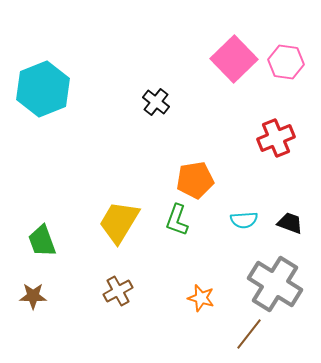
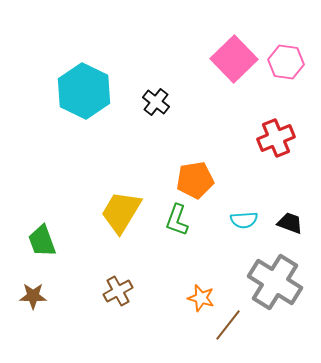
cyan hexagon: moved 41 px right, 2 px down; rotated 12 degrees counterclockwise
yellow trapezoid: moved 2 px right, 10 px up
gray cross: moved 2 px up
brown line: moved 21 px left, 9 px up
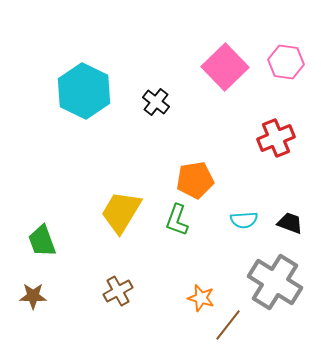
pink square: moved 9 px left, 8 px down
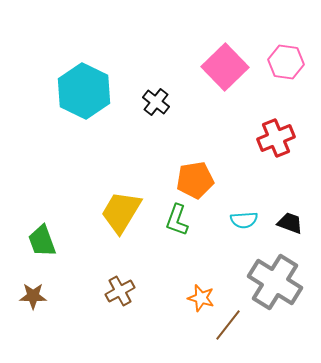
brown cross: moved 2 px right
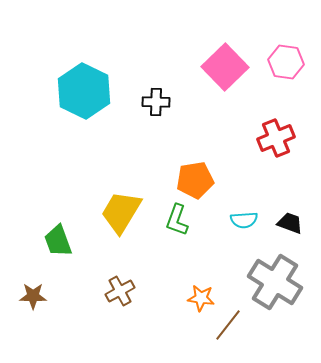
black cross: rotated 36 degrees counterclockwise
green trapezoid: moved 16 px right
orange star: rotated 8 degrees counterclockwise
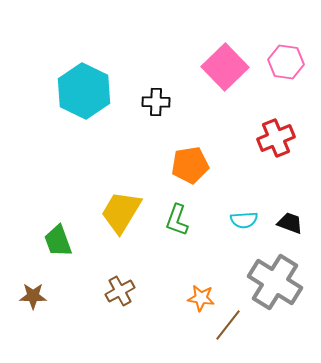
orange pentagon: moved 5 px left, 15 px up
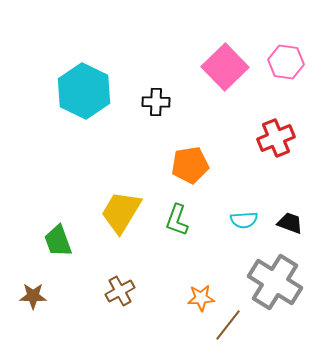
orange star: rotated 12 degrees counterclockwise
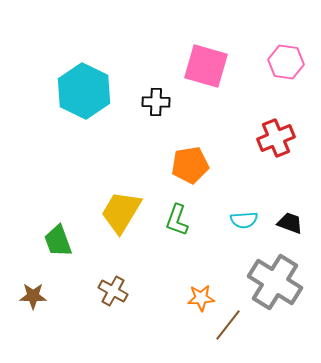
pink square: moved 19 px left, 1 px up; rotated 30 degrees counterclockwise
brown cross: moved 7 px left; rotated 32 degrees counterclockwise
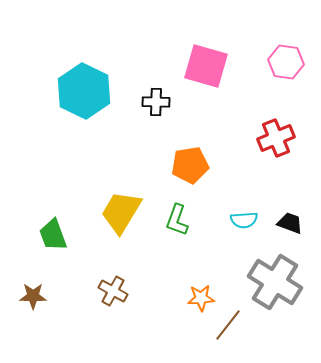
green trapezoid: moved 5 px left, 6 px up
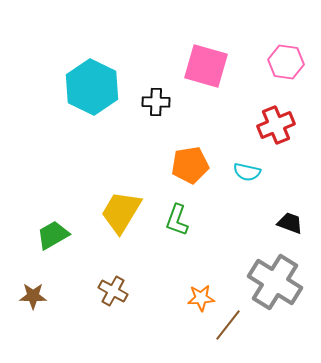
cyan hexagon: moved 8 px right, 4 px up
red cross: moved 13 px up
cyan semicircle: moved 3 px right, 48 px up; rotated 16 degrees clockwise
green trapezoid: rotated 80 degrees clockwise
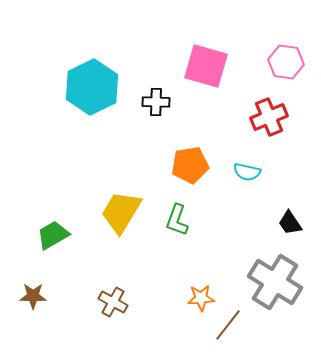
cyan hexagon: rotated 8 degrees clockwise
red cross: moved 7 px left, 8 px up
black trapezoid: rotated 144 degrees counterclockwise
brown cross: moved 11 px down
